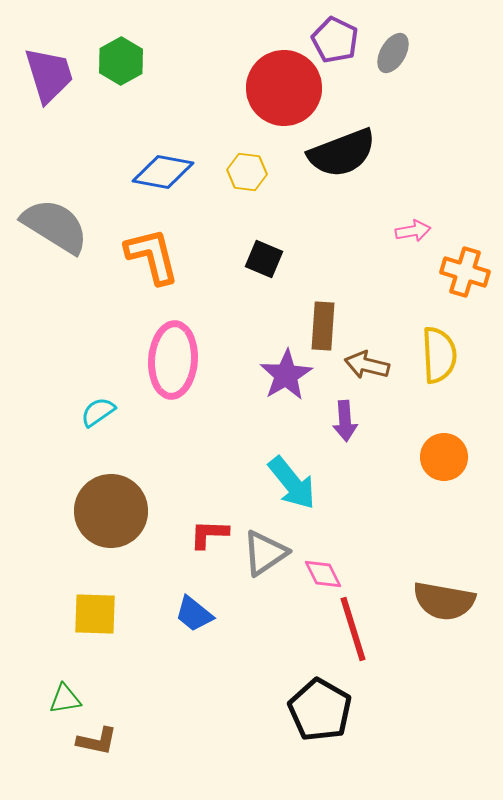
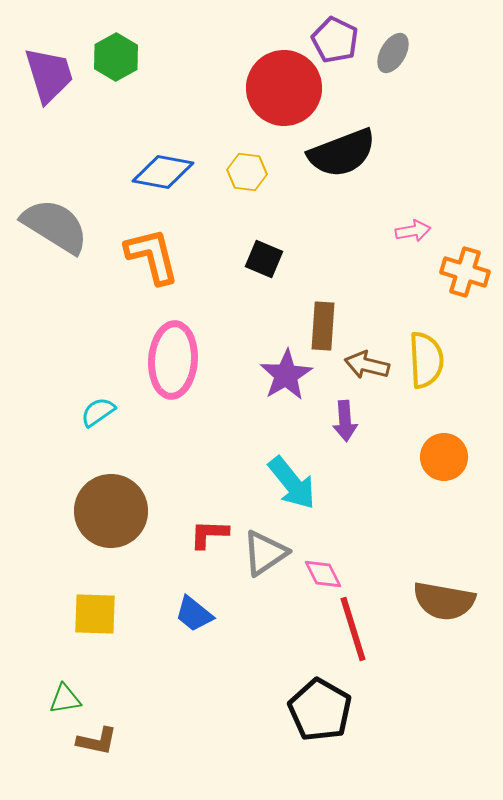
green hexagon: moved 5 px left, 4 px up
yellow semicircle: moved 13 px left, 5 px down
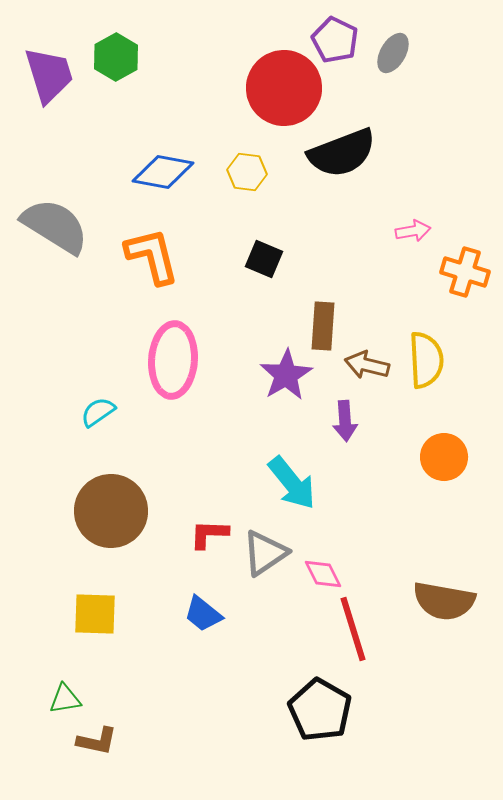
blue trapezoid: moved 9 px right
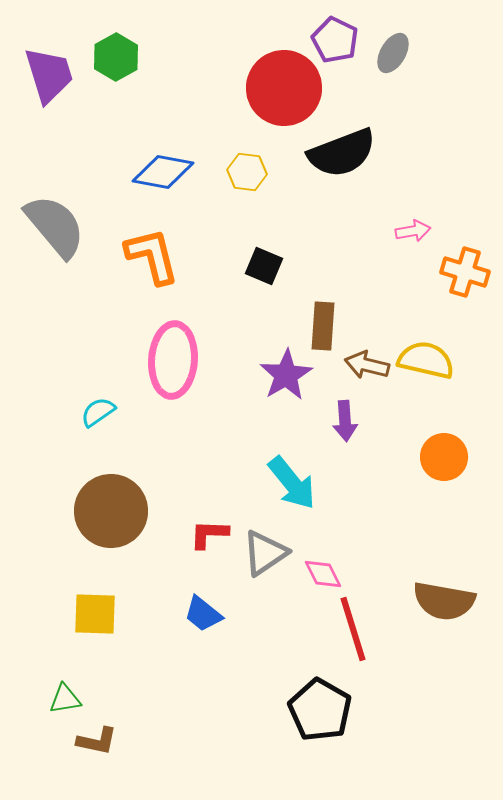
gray semicircle: rotated 18 degrees clockwise
black square: moved 7 px down
yellow semicircle: rotated 74 degrees counterclockwise
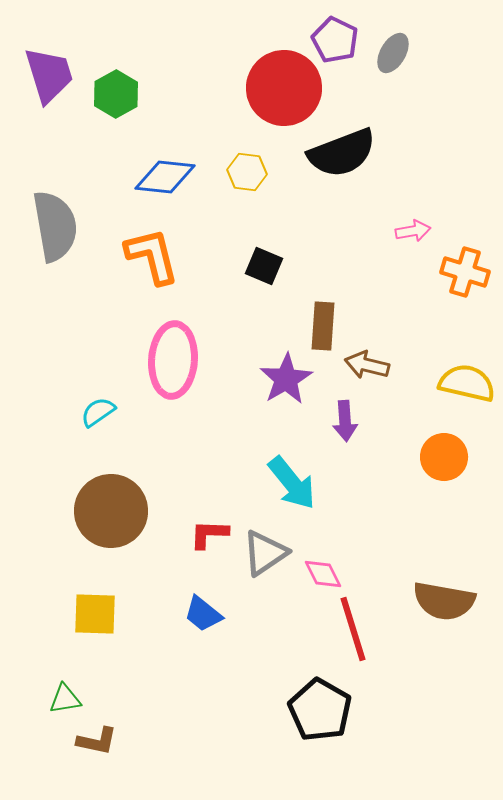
green hexagon: moved 37 px down
blue diamond: moved 2 px right, 5 px down; rotated 4 degrees counterclockwise
gray semicircle: rotated 30 degrees clockwise
yellow semicircle: moved 41 px right, 23 px down
purple star: moved 4 px down
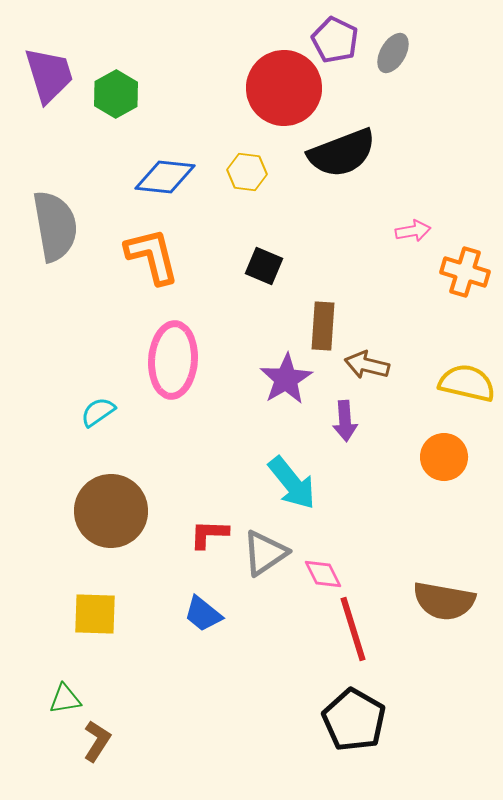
black pentagon: moved 34 px right, 10 px down
brown L-shape: rotated 69 degrees counterclockwise
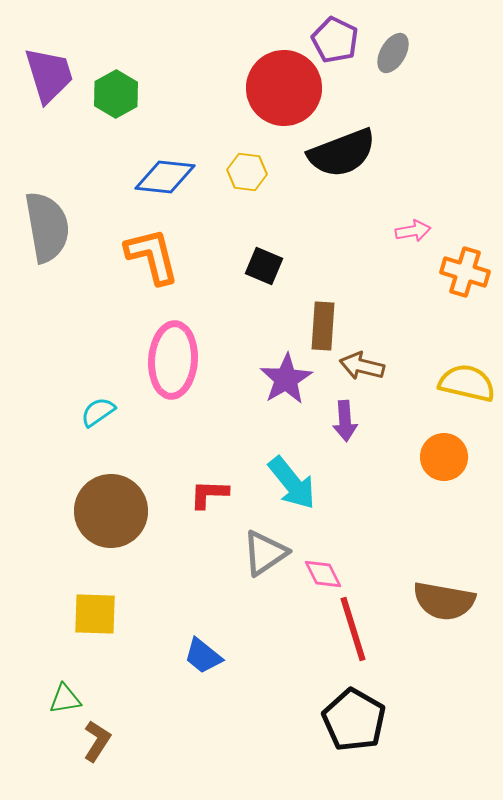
gray semicircle: moved 8 px left, 1 px down
brown arrow: moved 5 px left, 1 px down
red L-shape: moved 40 px up
blue trapezoid: moved 42 px down
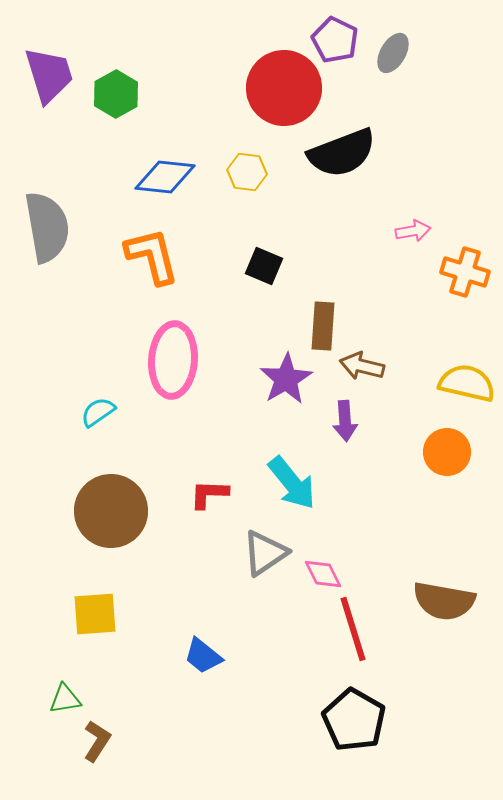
orange circle: moved 3 px right, 5 px up
yellow square: rotated 6 degrees counterclockwise
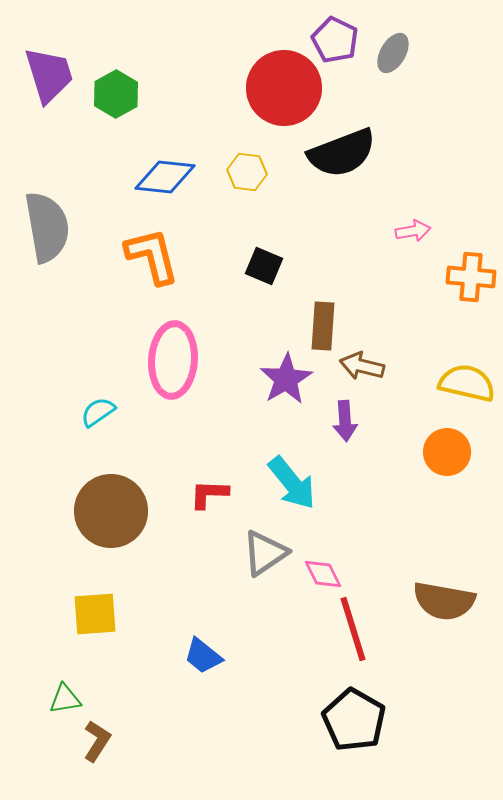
orange cross: moved 6 px right, 5 px down; rotated 12 degrees counterclockwise
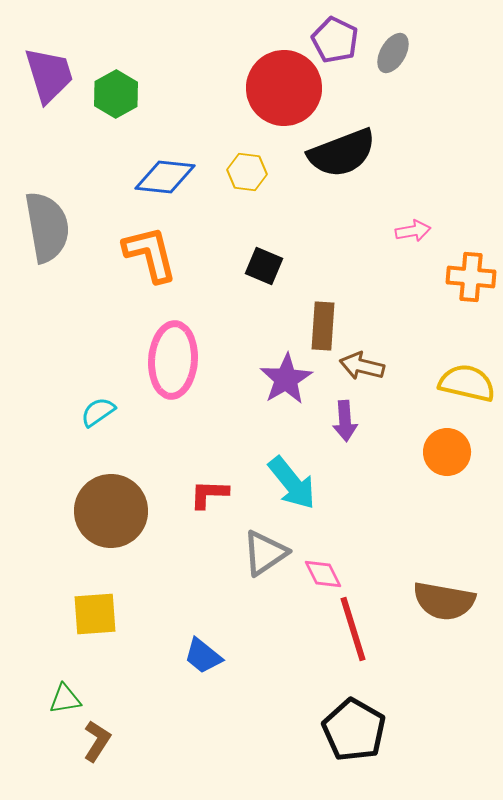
orange L-shape: moved 2 px left, 2 px up
black pentagon: moved 10 px down
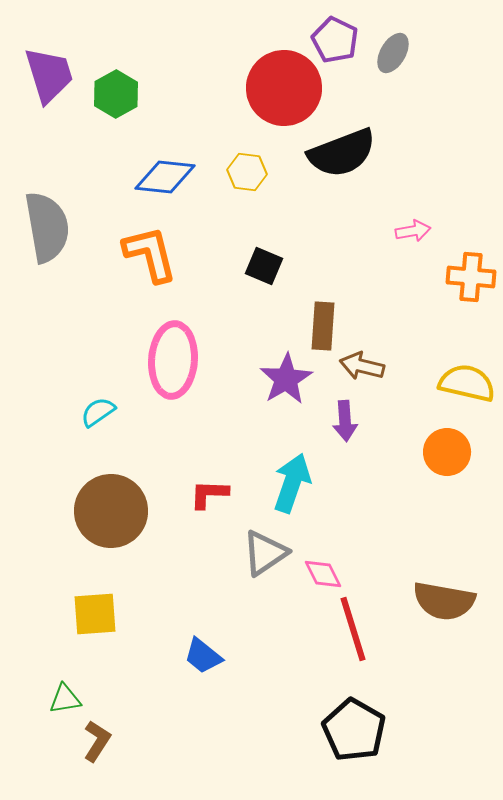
cyan arrow: rotated 122 degrees counterclockwise
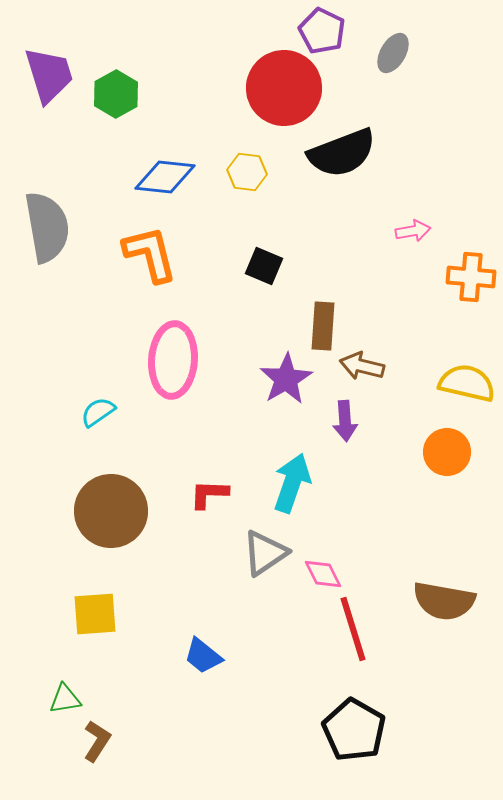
purple pentagon: moved 13 px left, 9 px up
